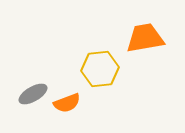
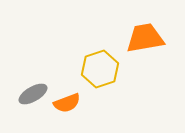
yellow hexagon: rotated 12 degrees counterclockwise
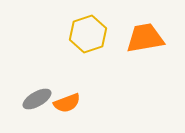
yellow hexagon: moved 12 px left, 35 px up
gray ellipse: moved 4 px right, 5 px down
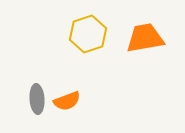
gray ellipse: rotated 64 degrees counterclockwise
orange semicircle: moved 2 px up
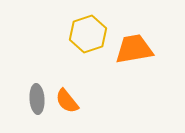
orange trapezoid: moved 11 px left, 11 px down
orange semicircle: rotated 72 degrees clockwise
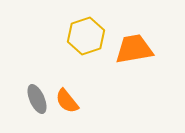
yellow hexagon: moved 2 px left, 2 px down
gray ellipse: rotated 20 degrees counterclockwise
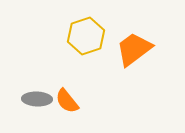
orange trapezoid: rotated 27 degrees counterclockwise
gray ellipse: rotated 64 degrees counterclockwise
